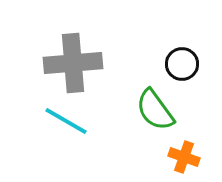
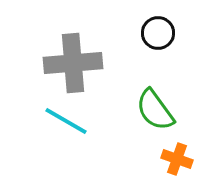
black circle: moved 24 px left, 31 px up
orange cross: moved 7 px left, 2 px down
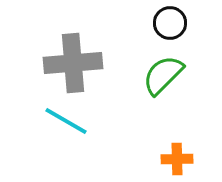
black circle: moved 12 px right, 10 px up
green semicircle: moved 8 px right, 35 px up; rotated 81 degrees clockwise
orange cross: rotated 20 degrees counterclockwise
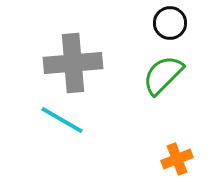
cyan line: moved 4 px left, 1 px up
orange cross: rotated 20 degrees counterclockwise
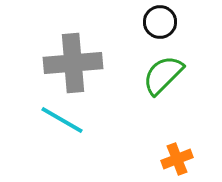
black circle: moved 10 px left, 1 px up
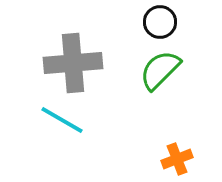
green semicircle: moved 3 px left, 5 px up
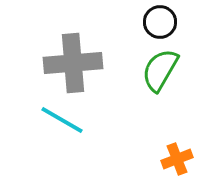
green semicircle: rotated 15 degrees counterclockwise
